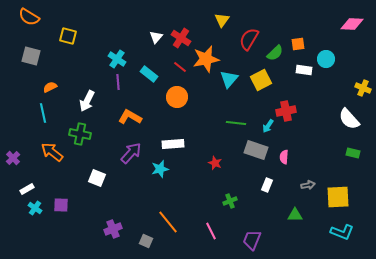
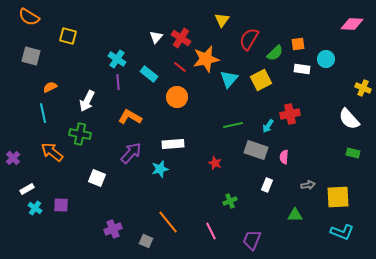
white rectangle at (304, 70): moved 2 px left, 1 px up
red cross at (286, 111): moved 4 px right, 3 px down
green line at (236, 123): moved 3 px left, 2 px down; rotated 18 degrees counterclockwise
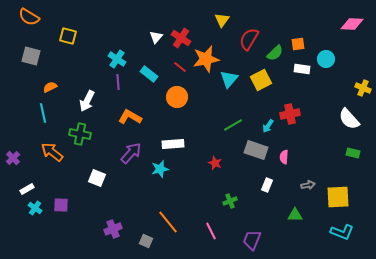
green line at (233, 125): rotated 18 degrees counterclockwise
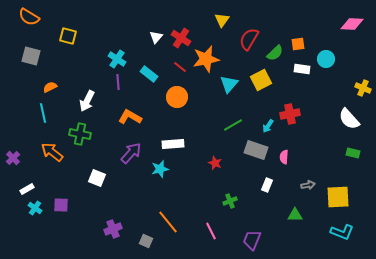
cyan triangle at (229, 79): moved 5 px down
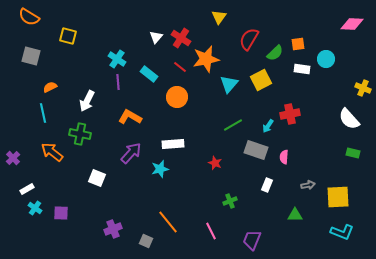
yellow triangle at (222, 20): moved 3 px left, 3 px up
purple square at (61, 205): moved 8 px down
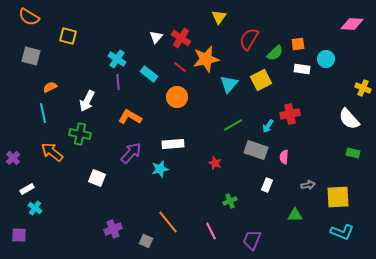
purple square at (61, 213): moved 42 px left, 22 px down
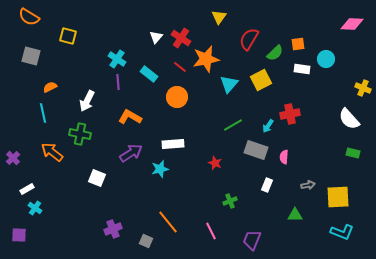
purple arrow at (131, 153): rotated 15 degrees clockwise
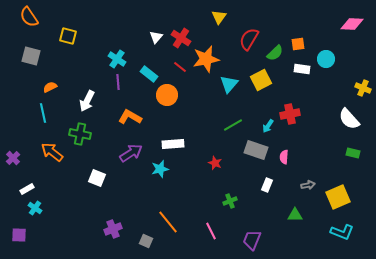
orange semicircle at (29, 17): rotated 25 degrees clockwise
orange circle at (177, 97): moved 10 px left, 2 px up
yellow square at (338, 197): rotated 20 degrees counterclockwise
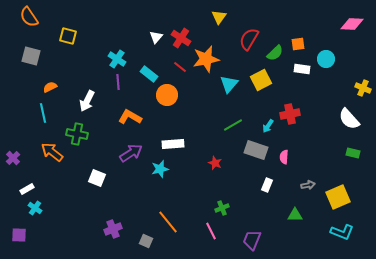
green cross at (80, 134): moved 3 px left
green cross at (230, 201): moved 8 px left, 7 px down
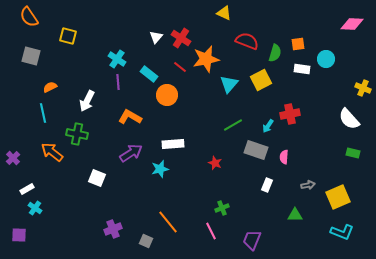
yellow triangle at (219, 17): moved 5 px right, 4 px up; rotated 42 degrees counterclockwise
red semicircle at (249, 39): moved 2 px left, 2 px down; rotated 80 degrees clockwise
green semicircle at (275, 53): rotated 30 degrees counterclockwise
